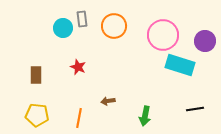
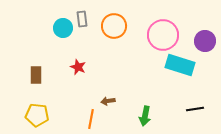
orange line: moved 12 px right, 1 px down
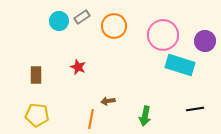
gray rectangle: moved 2 px up; rotated 63 degrees clockwise
cyan circle: moved 4 px left, 7 px up
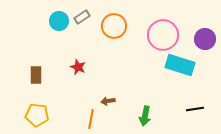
purple circle: moved 2 px up
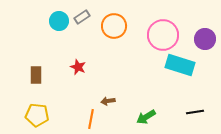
black line: moved 3 px down
green arrow: moved 1 px right, 1 px down; rotated 48 degrees clockwise
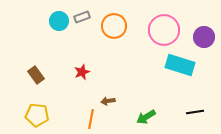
gray rectangle: rotated 14 degrees clockwise
pink circle: moved 1 px right, 5 px up
purple circle: moved 1 px left, 2 px up
red star: moved 4 px right, 5 px down; rotated 28 degrees clockwise
brown rectangle: rotated 36 degrees counterclockwise
